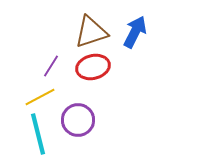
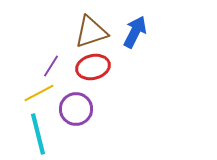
yellow line: moved 1 px left, 4 px up
purple circle: moved 2 px left, 11 px up
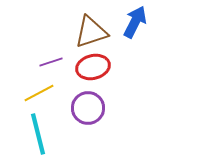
blue arrow: moved 10 px up
purple line: moved 4 px up; rotated 40 degrees clockwise
purple circle: moved 12 px right, 1 px up
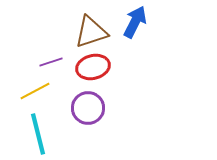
yellow line: moved 4 px left, 2 px up
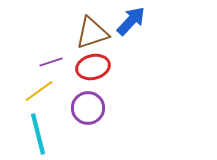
blue arrow: moved 4 px left, 1 px up; rotated 16 degrees clockwise
brown triangle: moved 1 px right, 1 px down
yellow line: moved 4 px right; rotated 8 degrees counterclockwise
